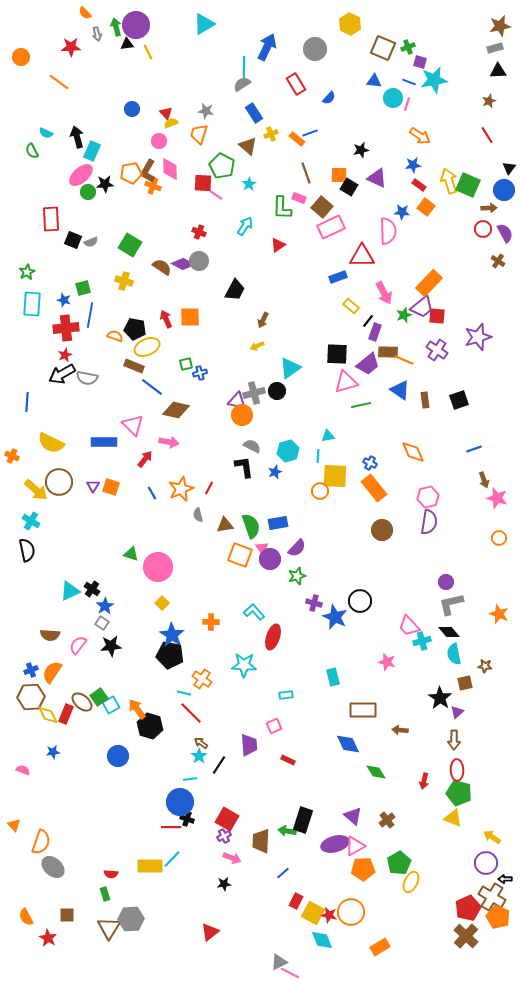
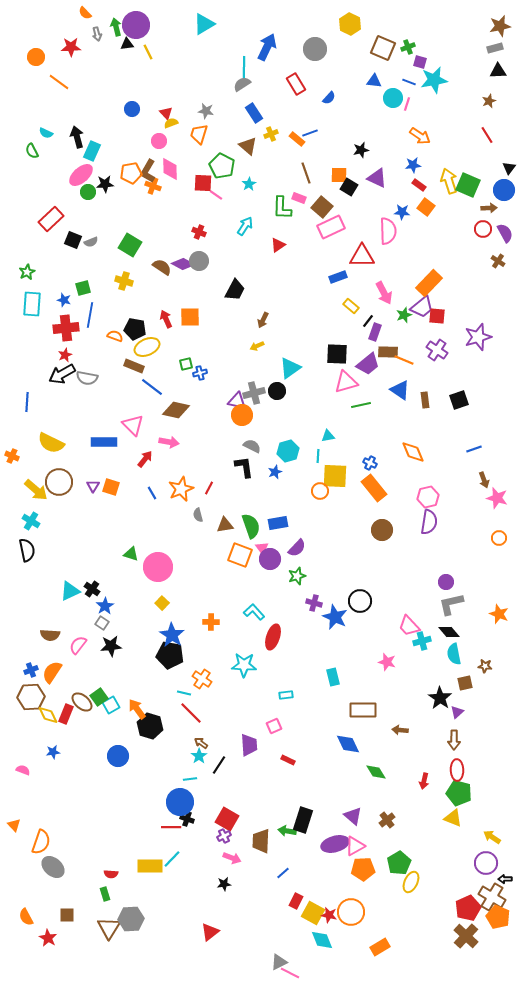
orange circle at (21, 57): moved 15 px right
red rectangle at (51, 219): rotated 50 degrees clockwise
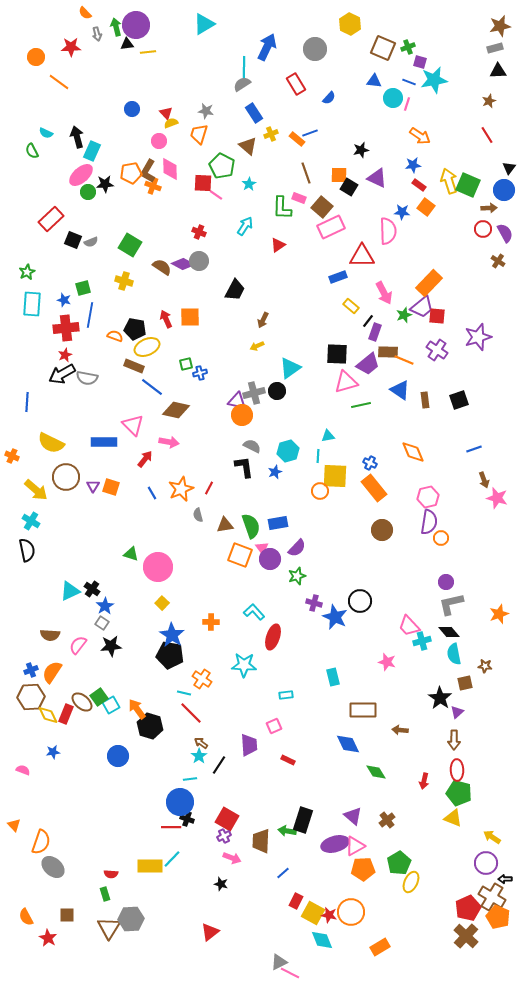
yellow line at (148, 52): rotated 70 degrees counterclockwise
brown circle at (59, 482): moved 7 px right, 5 px up
orange circle at (499, 538): moved 58 px left
orange star at (499, 614): rotated 30 degrees clockwise
black star at (224, 884): moved 3 px left; rotated 24 degrees clockwise
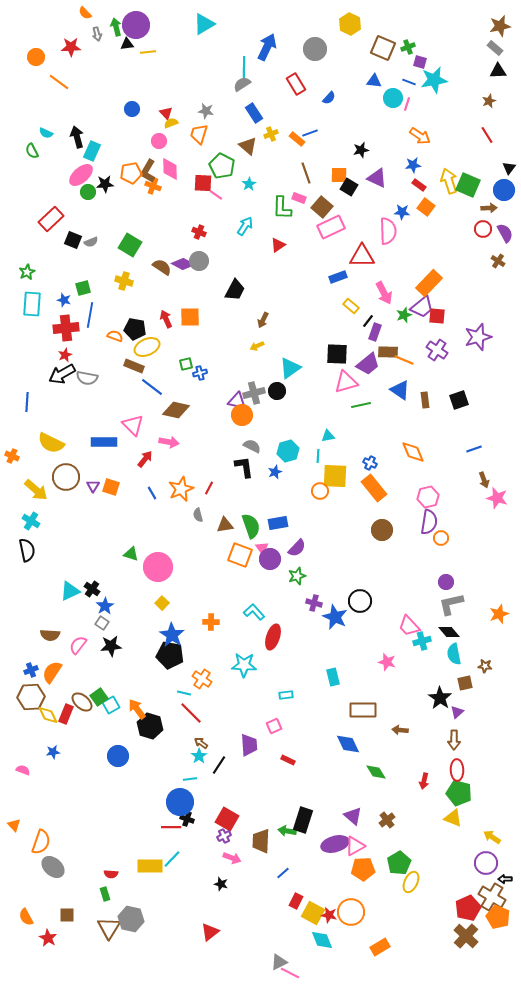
gray rectangle at (495, 48): rotated 56 degrees clockwise
gray hexagon at (131, 919): rotated 15 degrees clockwise
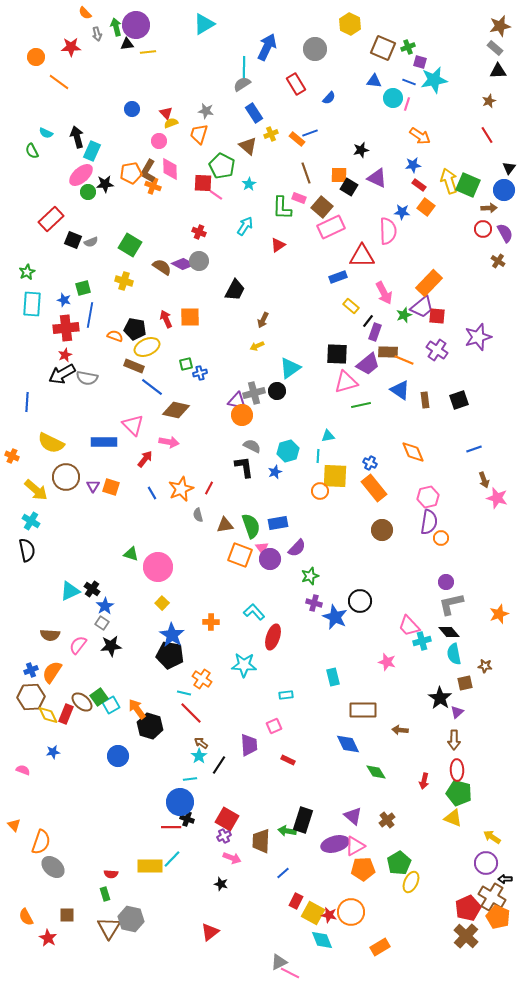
green star at (297, 576): moved 13 px right
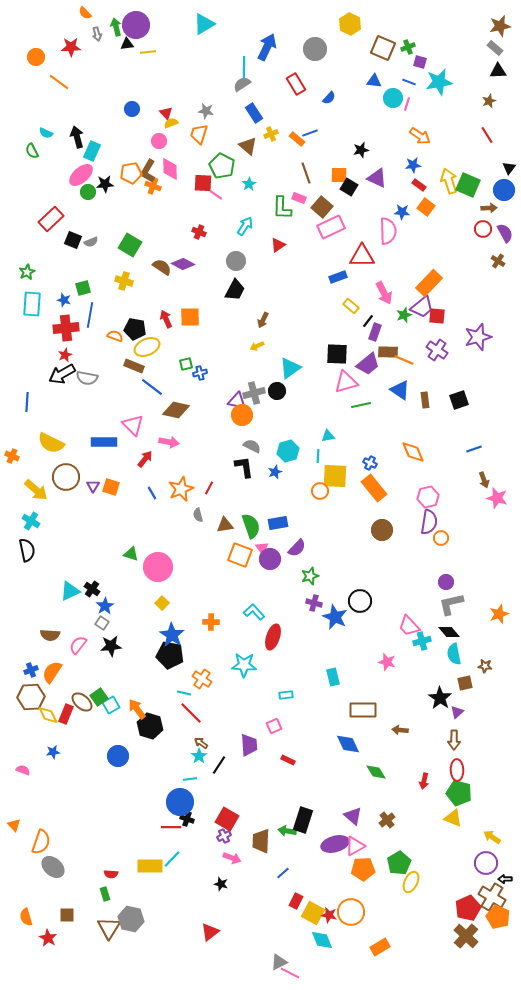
cyan star at (434, 80): moved 5 px right, 2 px down
gray circle at (199, 261): moved 37 px right
orange semicircle at (26, 917): rotated 12 degrees clockwise
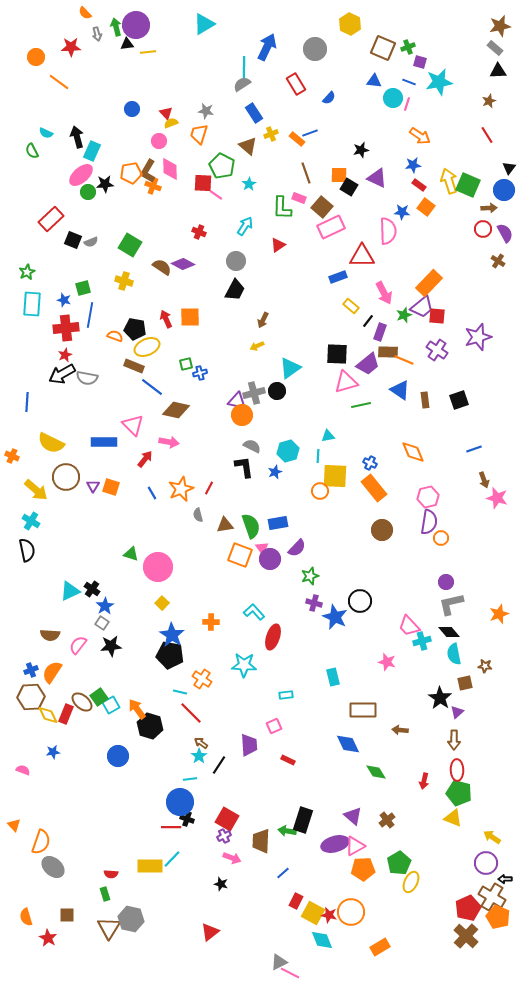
purple rectangle at (375, 332): moved 5 px right
cyan line at (184, 693): moved 4 px left, 1 px up
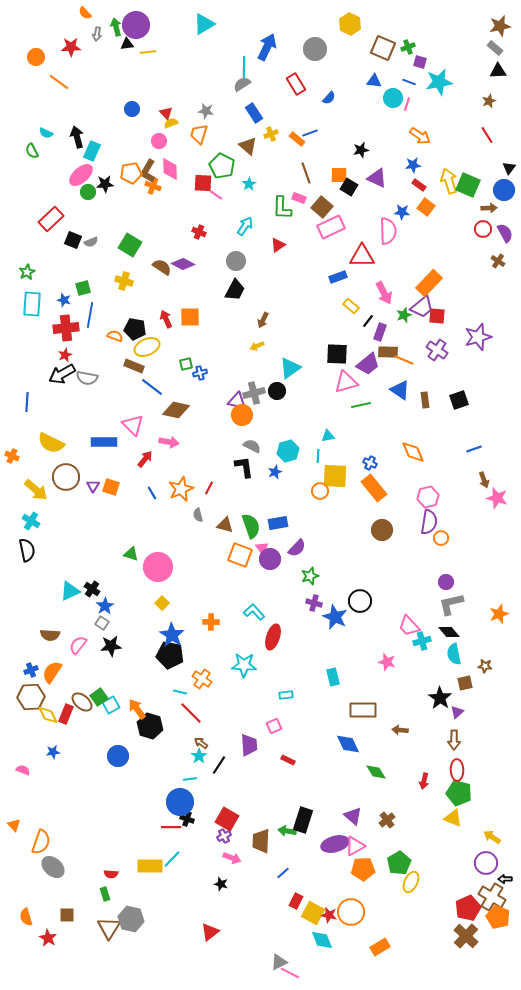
gray arrow at (97, 34): rotated 24 degrees clockwise
brown triangle at (225, 525): rotated 24 degrees clockwise
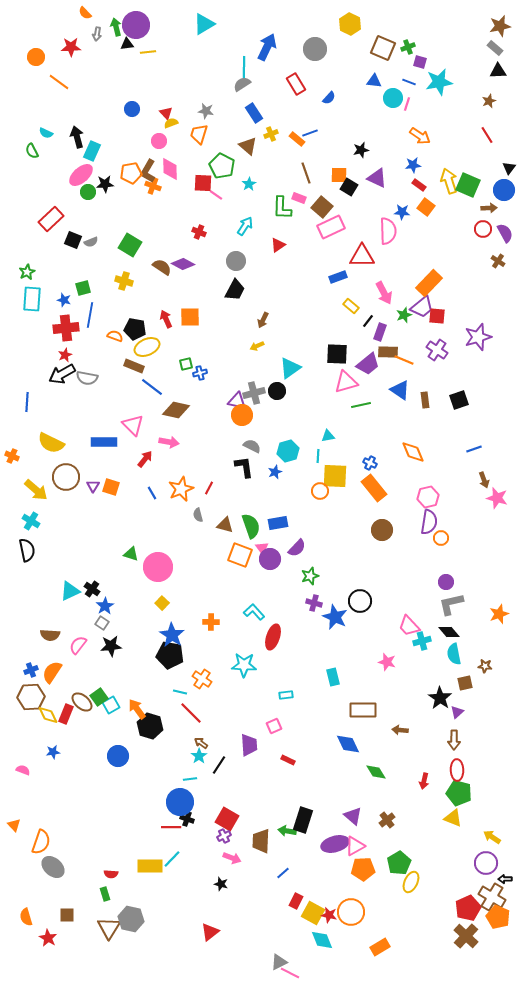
cyan rectangle at (32, 304): moved 5 px up
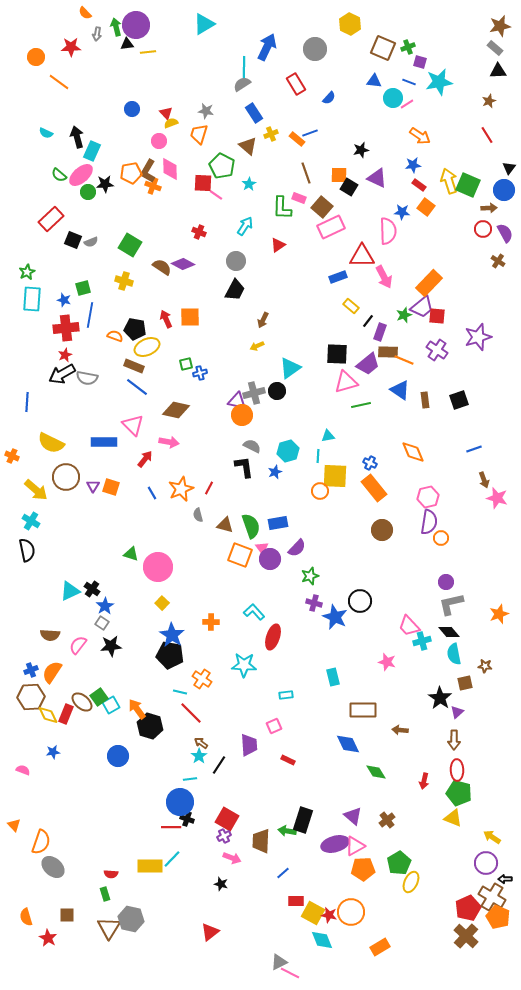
pink line at (407, 104): rotated 40 degrees clockwise
green semicircle at (32, 151): moved 27 px right, 24 px down; rotated 21 degrees counterclockwise
pink arrow at (384, 293): moved 16 px up
blue line at (152, 387): moved 15 px left
red rectangle at (296, 901): rotated 63 degrees clockwise
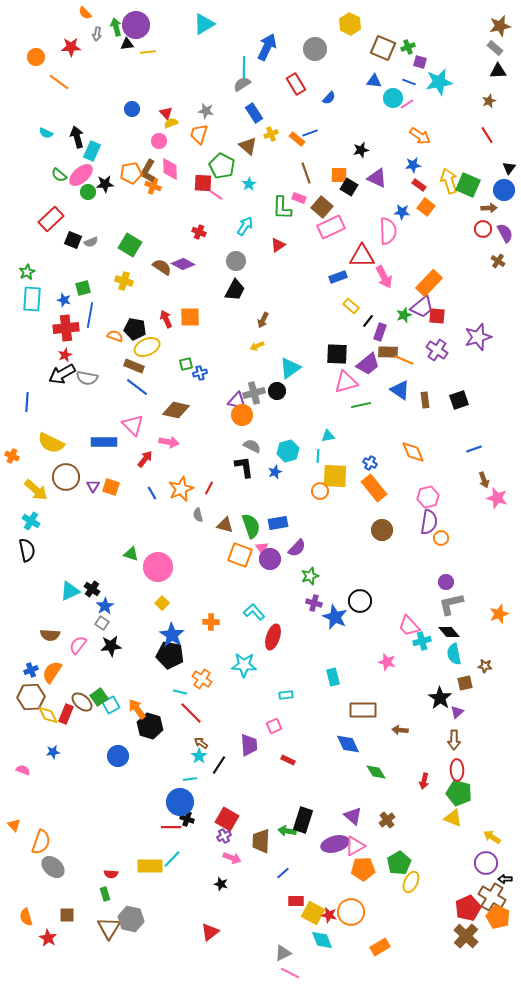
gray triangle at (279, 962): moved 4 px right, 9 px up
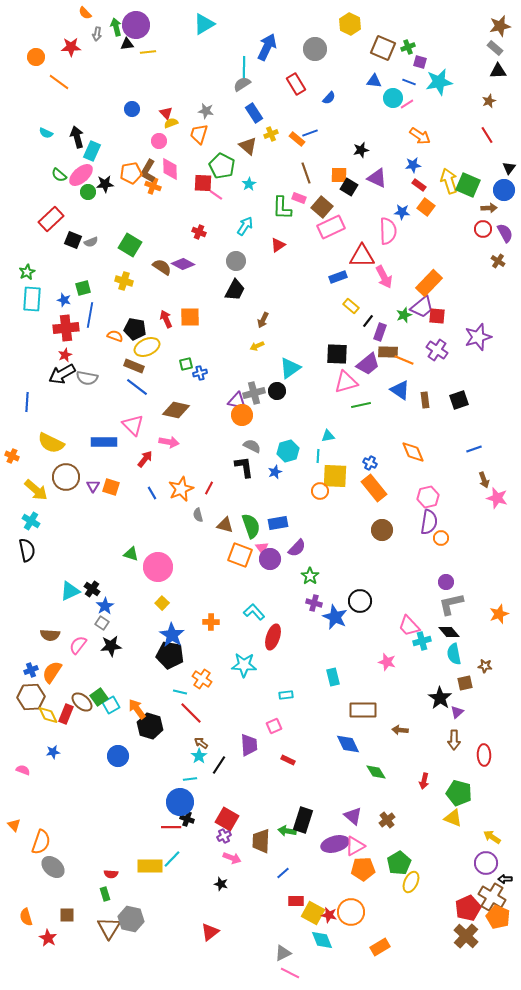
green star at (310, 576): rotated 18 degrees counterclockwise
red ellipse at (457, 770): moved 27 px right, 15 px up
